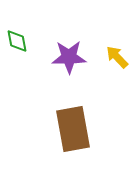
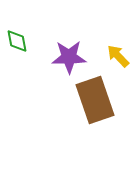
yellow arrow: moved 1 px right, 1 px up
brown rectangle: moved 22 px right, 29 px up; rotated 9 degrees counterclockwise
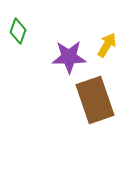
green diamond: moved 1 px right, 10 px up; rotated 30 degrees clockwise
yellow arrow: moved 11 px left, 11 px up; rotated 75 degrees clockwise
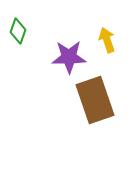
yellow arrow: moved 5 px up; rotated 50 degrees counterclockwise
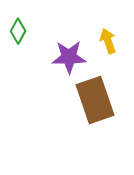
green diamond: rotated 10 degrees clockwise
yellow arrow: moved 1 px right, 1 px down
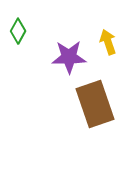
yellow arrow: moved 1 px down
brown rectangle: moved 4 px down
